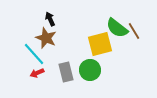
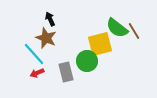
green circle: moved 3 px left, 9 px up
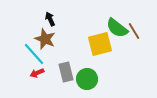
brown star: moved 1 px left, 1 px down
green circle: moved 18 px down
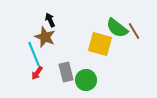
black arrow: moved 1 px down
brown star: moved 2 px up
yellow square: rotated 30 degrees clockwise
cyan line: rotated 20 degrees clockwise
red arrow: rotated 32 degrees counterclockwise
green circle: moved 1 px left, 1 px down
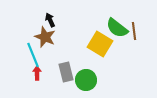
brown line: rotated 24 degrees clockwise
yellow square: rotated 15 degrees clockwise
cyan line: moved 1 px left, 1 px down
red arrow: rotated 144 degrees clockwise
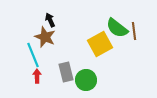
yellow square: rotated 30 degrees clockwise
red arrow: moved 3 px down
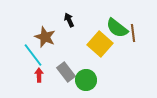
black arrow: moved 19 px right
brown line: moved 1 px left, 2 px down
yellow square: rotated 20 degrees counterclockwise
cyan line: rotated 15 degrees counterclockwise
gray rectangle: rotated 24 degrees counterclockwise
red arrow: moved 2 px right, 1 px up
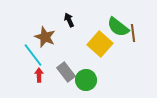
green semicircle: moved 1 px right, 1 px up
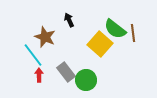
green semicircle: moved 3 px left, 2 px down
